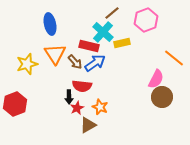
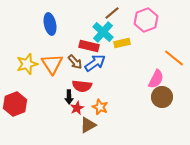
orange triangle: moved 3 px left, 10 px down
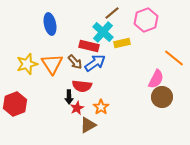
orange star: moved 1 px right; rotated 14 degrees clockwise
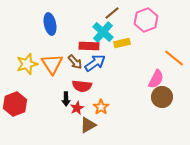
red rectangle: rotated 12 degrees counterclockwise
black arrow: moved 3 px left, 2 px down
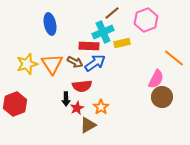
cyan cross: rotated 25 degrees clockwise
brown arrow: rotated 21 degrees counterclockwise
red semicircle: rotated 12 degrees counterclockwise
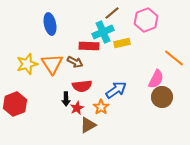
blue arrow: moved 21 px right, 27 px down
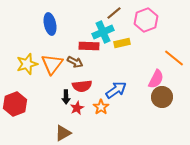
brown line: moved 2 px right
orange triangle: rotated 10 degrees clockwise
black arrow: moved 2 px up
brown triangle: moved 25 px left, 8 px down
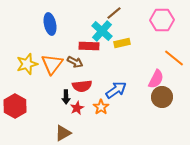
pink hexagon: moved 16 px right; rotated 20 degrees clockwise
cyan cross: moved 1 px left, 1 px up; rotated 25 degrees counterclockwise
red hexagon: moved 2 px down; rotated 10 degrees counterclockwise
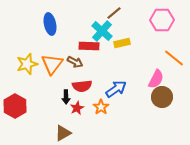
blue arrow: moved 1 px up
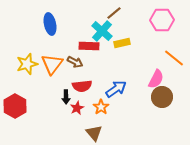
brown triangle: moved 31 px right; rotated 42 degrees counterclockwise
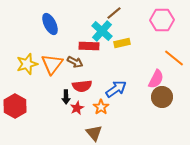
blue ellipse: rotated 15 degrees counterclockwise
